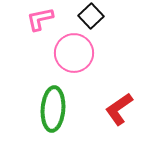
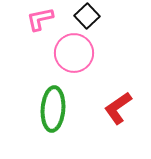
black square: moved 4 px left
red L-shape: moved 1 px left, 1 px up
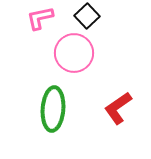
pink L-shape: moved 1 px up
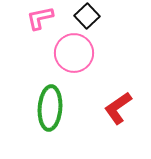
green ellipse: moved 3 px left, 1 px up
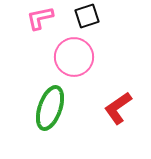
black square: rotated 25 degrees clockwise
pink circle: moved 4 px down
green ellipse: rotated 15 degrees clockwise
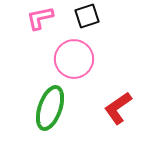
pink circle: moved 2 px down
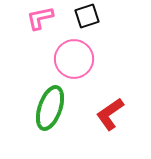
red L-shape: moved 8 px left, 6 px down
